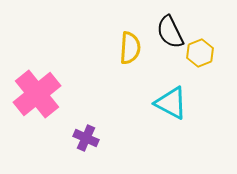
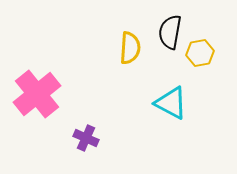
black semicircle: rotated 36 degrees clockwise
yellow hexagon: rotated 12 degrees clockwise
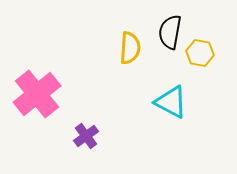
yellow hexagon: rotated 20 degrees clockwise
cyan triangle: moved 1 px up
purple cross: moved 2 px up; rotated 30 degrees clockwise
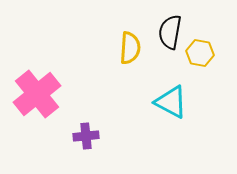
purple cross: rotated 30 degrees clockwise
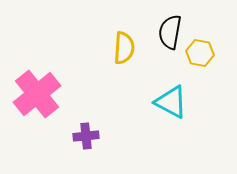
yellow semicircle: moved 6 px left
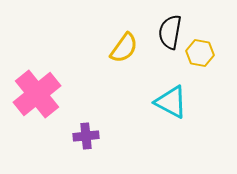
yellow semicircle: rotated 32 degrees clockwise
